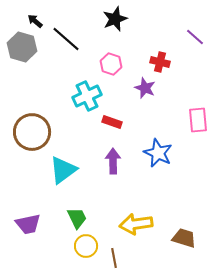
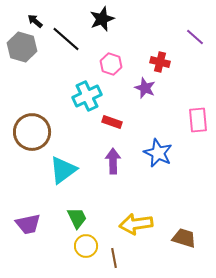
black star: moved 13 px left
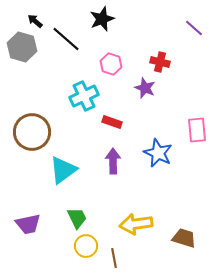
purple line: moved 1 px left, 9 px up
cyan cross: moved 3 px left
pink rectangle: moved 1 px left, 10 px down
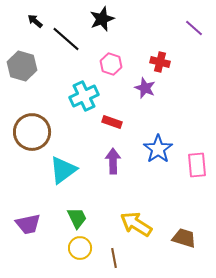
gray hexagon: moved 19 px down
pink rectangle: moved 35 px down
blue star: moved 4 px up; rotated 12 degrees clockwise
yellow arrow: rotated 40 degrees clockwise
yellow circle: moved 6 px left, 2 px down
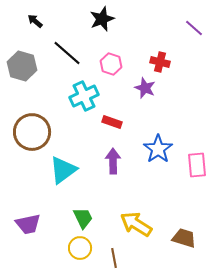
black line: moved 1 px right, 14 px down
green trapezoid: moved 6 px right
